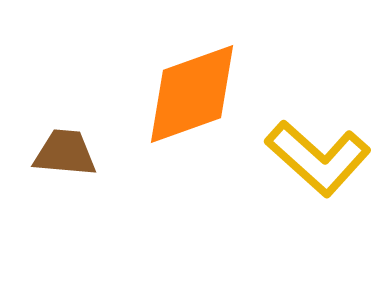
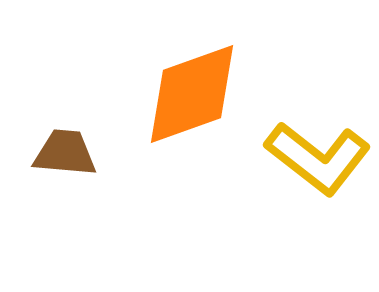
yellow L-shape: rotated 4 degrees counterclockwise
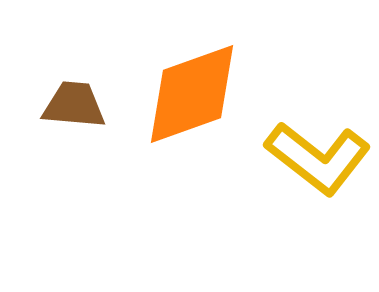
brown trapezoid: moved 9 px right, 48 px up
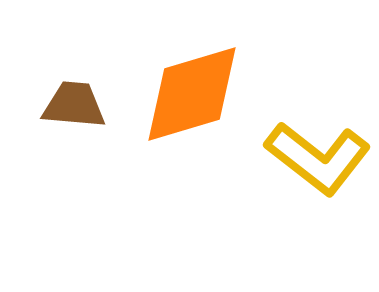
orange diamond: rotated 3 degrees clockwise
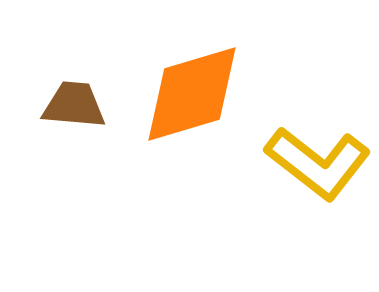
yellow L-shape: moved 5 px down
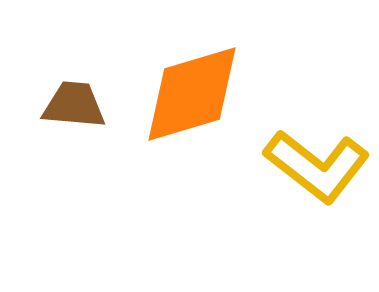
yellow L-shape: moved 1 px left, 3 px down
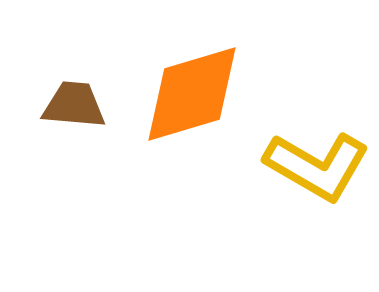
yellow L-shape: rotated 8 degrees counterclockwise
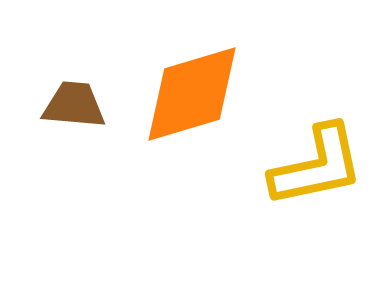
yellow L-shape: rotated 42 degrees counterclockwise
